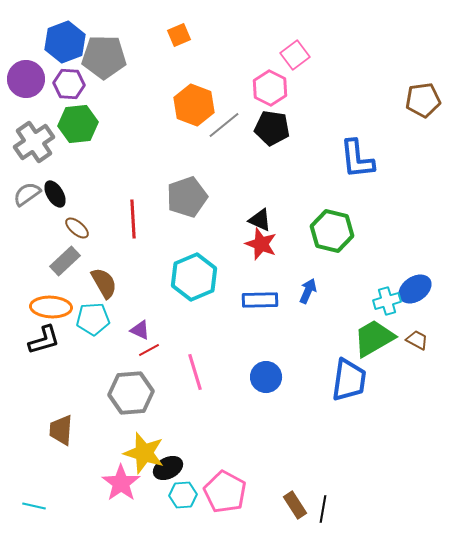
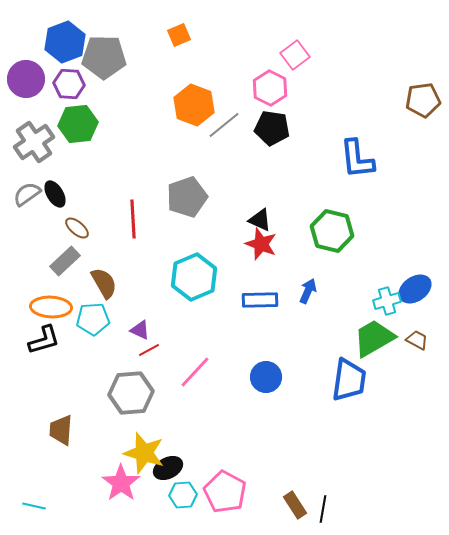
pink line at (195, 372): rotated 60 degrees clockwise
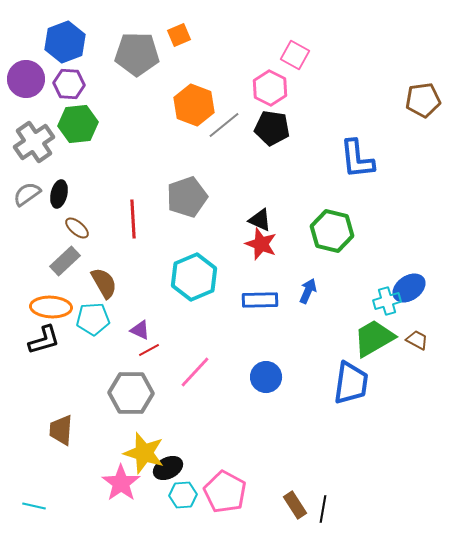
pink square at (295, 55): rotated 24 degrees counterclockwise
gray pentagon at (104, 57): moved 33 px right, 3 px up
black ellipse at (55, 194): moved 4 px right; rotated 44 degrees clockwise
blue ellipse at (415, 289): moved 6 px left, 1 px up
blue trapezoid at (349, 380): moved 2 px right, 3 px down
gray hexagon at (131, 393): rotated 6 degrees clockwise
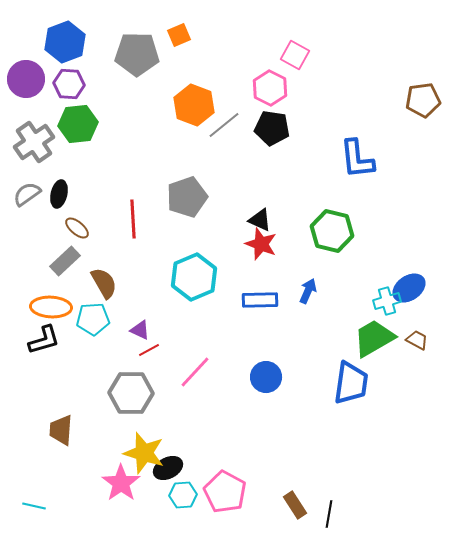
black line at (323, 509): moved 6 px right, 5 px down
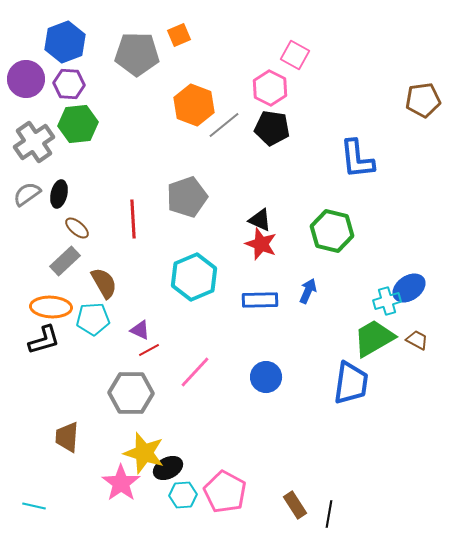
brown trapezoid at (61, 430): moved 6 px right, 7 px down
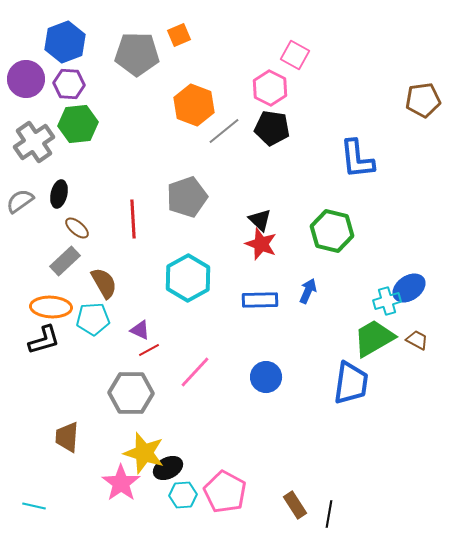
gray line at (224, 125): moved 6 px down
gray semicircle at (27, 194): moved 7 px left, 7 px down
black triangle at (260, 220): rotated 20 degrees clockwise
cyan hexagon at (194, 277): moved 6 px left, 1 px down; rotated 6 degrees counterclockwise
